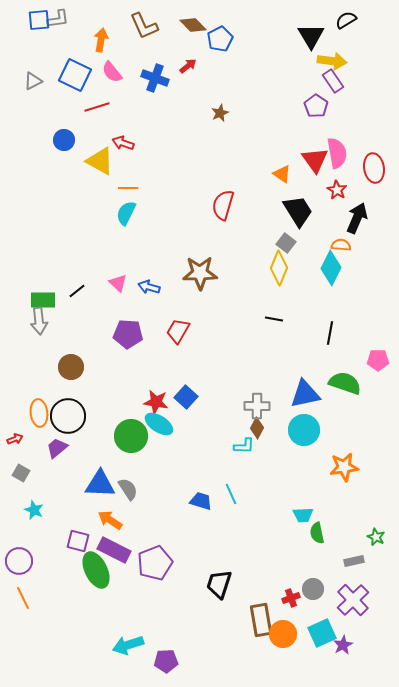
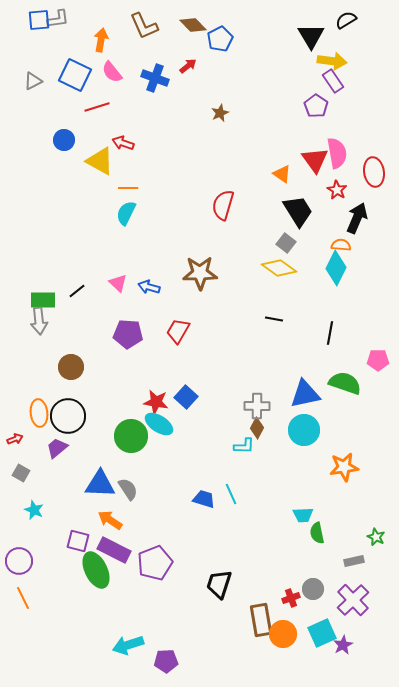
red ellipse at (374, 168): moved 4 px down
yellow diamond at (279, 268): rotated 76 degrees counterclockwise
cyan diamond at (331, 268): moved 5 px right
blue trapezoid at (201, 501): moved 3 px right, 2 px up
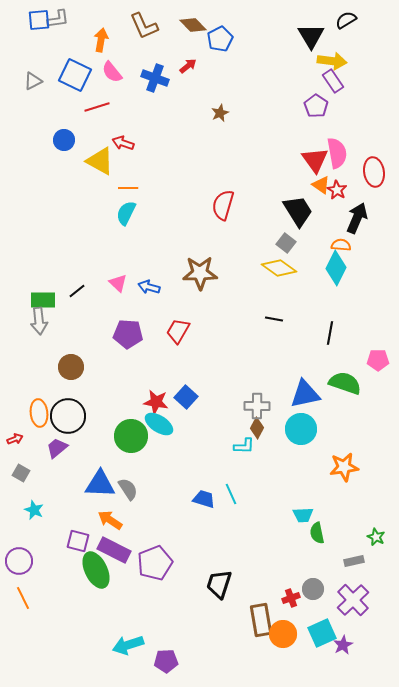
orange triangle at (282, 174): moved 39 px right, 11 px down
cyan circle at (304, 430): moved 3 px left, 1 px up
